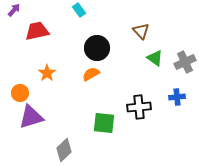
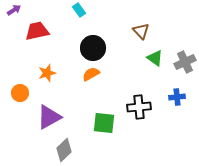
purple arrow: rotated 16 degrees clockwise
black circle: moved 4 px left
orange star: rotated 18 degrees clockwise
purple triangle: moved 18 px right; rotated 12 degrees counterclockwise
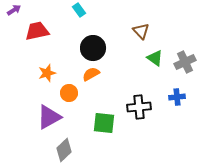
orange circle: moved 49 px right
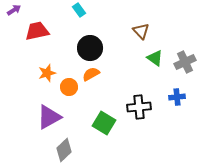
black circle: moved 3 px left
orange circle: moved 6 px up
green square: rotated 25 degrees clockwise
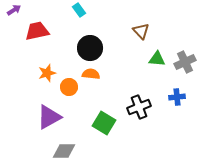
green triangle: moved 2 px right, 1 px down; rotated 30 degrees counterclockwise
orange semicircle: rotated 36 degrees clockwise
black cross: rotated 15 degrees counterclockwise
gray diamond: moved 1 px down; rotated 45 degrees clockwise
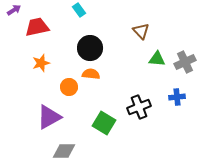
red trapezoid: moved 4 px up
orange star: moved 6 px left, 10 px up
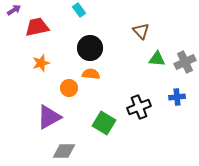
orange circle: moved 1 px down
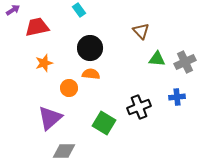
purple arrow: moved 1 px left
orange star: moved 3 px right
purple triangle: moved 1 px right, 1 px down; rotated 12 degrees counterclockwise
